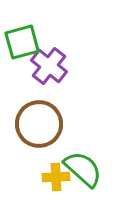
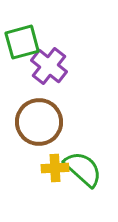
brown circle: moved 2 px up
yellow cross: moved 1 px left, 9 px up
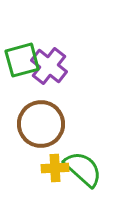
green square: moved 18 px down
brown circle: moved 2 px right, 2 px down
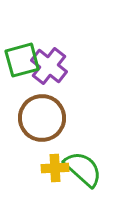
brown circle: moved 1 px right, 6 px up
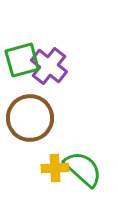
brown circle: moved 12 px left
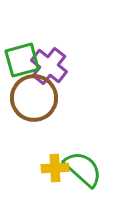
brown circle: moved 4 px right, 20 px up
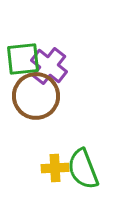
green square: moved 1 px right, 1 px up; rotated 9 degrees clockwise
brown circle: moved 2 px right, 2 px up
green semicircle: rotated 153 degrees counterclockwise
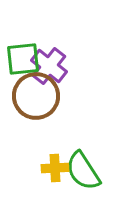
green semicircle: moved 2 px down; rotated 12 degrees counterclockwise
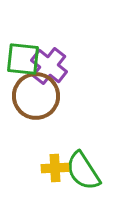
green square: rotated 12 degrees clockwise
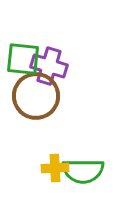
purple cross: rotated 21 degrees counterclockwise
green semicircle: rotated 57 degrees counterclockwise
